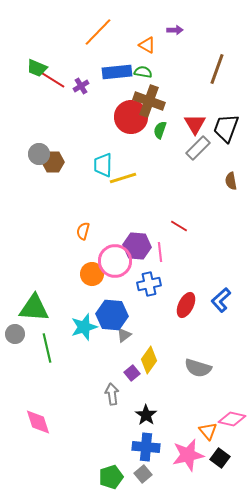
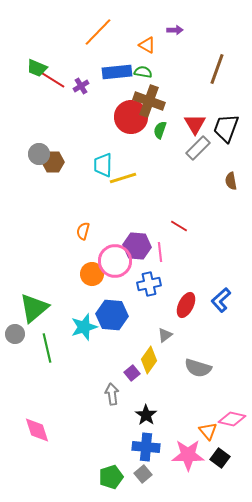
green triangle at (34, 308): rotated 44 degrees counterclockwise
gray triangle at (124, 335): moved 41 px right
pink diamond at (38, 422): moved 1 px left, 8 px down
pink star at (188, 455): rotated 12 degrees clockwise
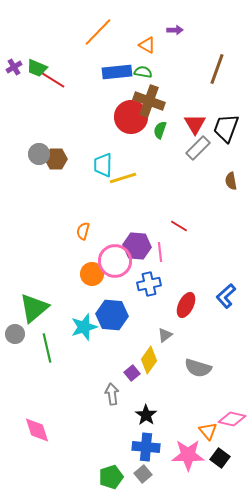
purple cross at (81, 86): moved 67 px left, 19 px up
brown hexagon at (53, 162): moved 3 px right, 3 px up
blue L-shape at (221, 300): moved 5 px right, 4 px up
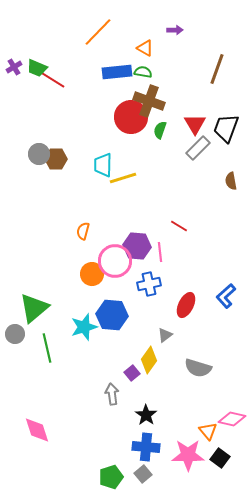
orange triangle at (147, 45): moved 2 px left, 3 px down
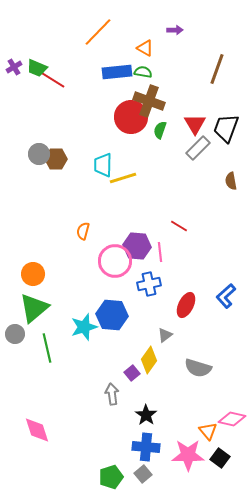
orange circle at (92, 274): moved 59 px left
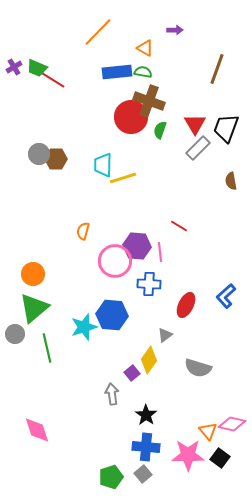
blue cross at (149, 284): rotated 15 degrees clockwise
pink diamond at (232, 419): moved 5 px down
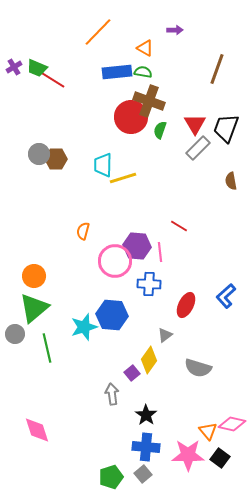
orange circle at (33, 274): moved 1 px right, 2 px down
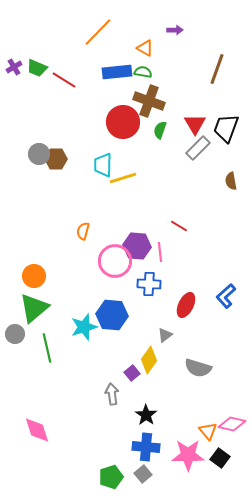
red line at (53, 80): moved 11 px right
red circle at (131, 117): moved 8 px left, 5 px down
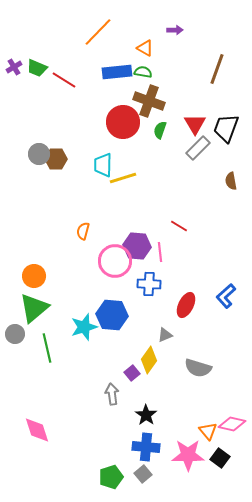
gray triangle at (165, 335): rotated 14 degrees clockwise
